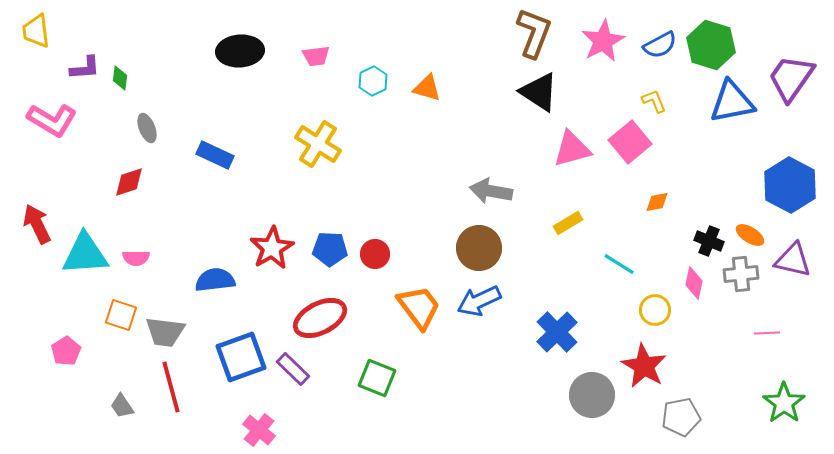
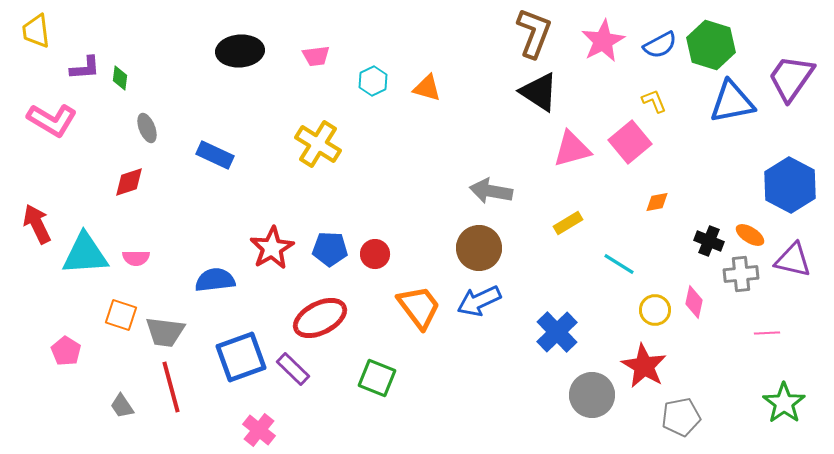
pink diamond at (694, 283): moved 19 px down
pink pentagon at (66, 351): rotated 8 degrees counterclockwise
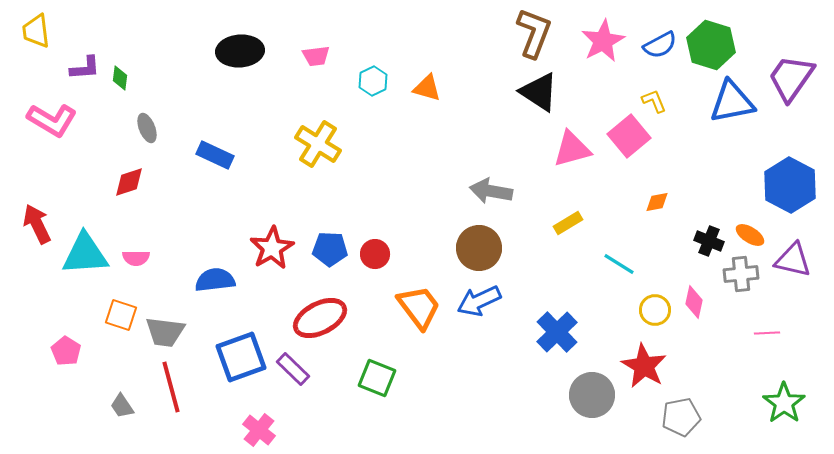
pink square at (630, 142): moved 1 px left, 6 px up
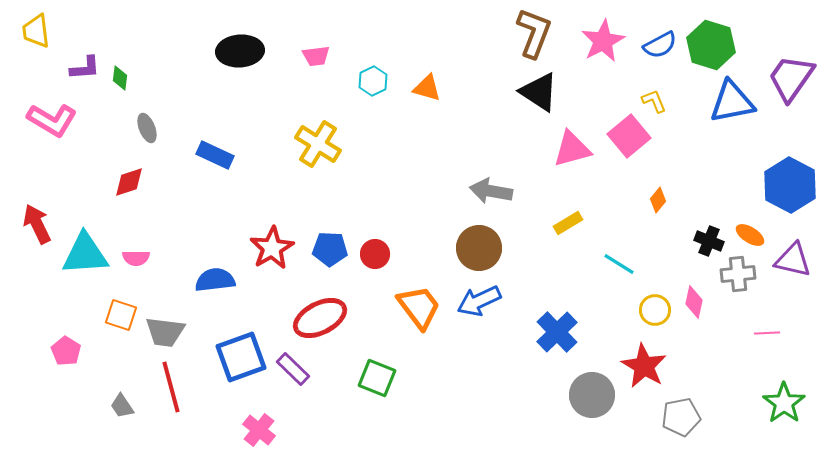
orange diamond at (657, 202): moved 1 px right, 2 px up; rotated 40 degrees counterclockwise
gray cross at (741, 274): moved 3 px left
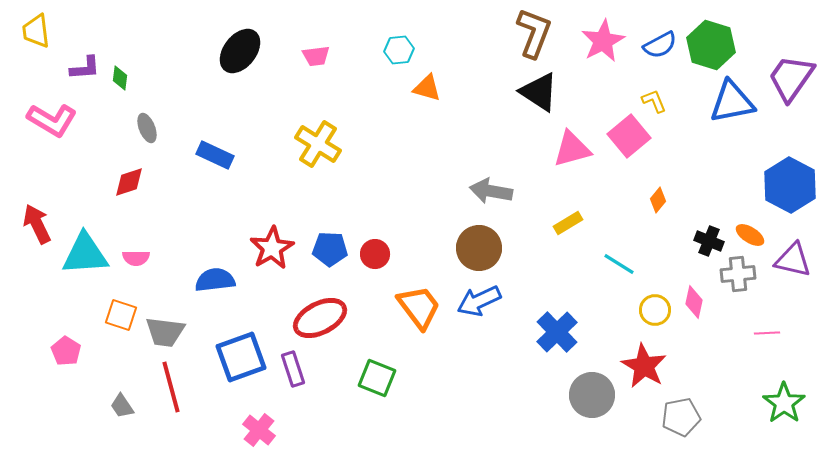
black ellipse at (240, 51): rotated 48 degrees counterclockwise
cyan hexagon at (373, 81): moved 26 px right, 31 px up; rotated 20 degrees clockwise
purple rectangle at (293, 369): rotated 28 degrees clockwise
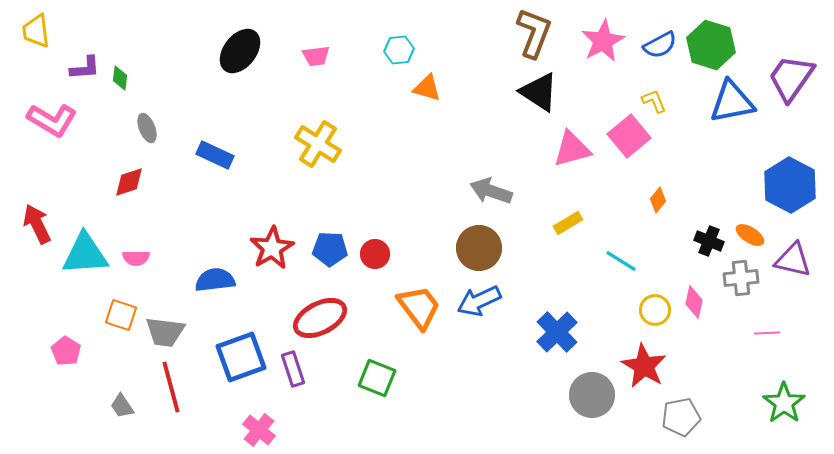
gray arrow at (491, 191): rotated 9 degrees clockwise
cyan line at (619, 264): moved 2 px right, 3 px up
gray cross at (738, 274): moved 3 px right, 4 px down
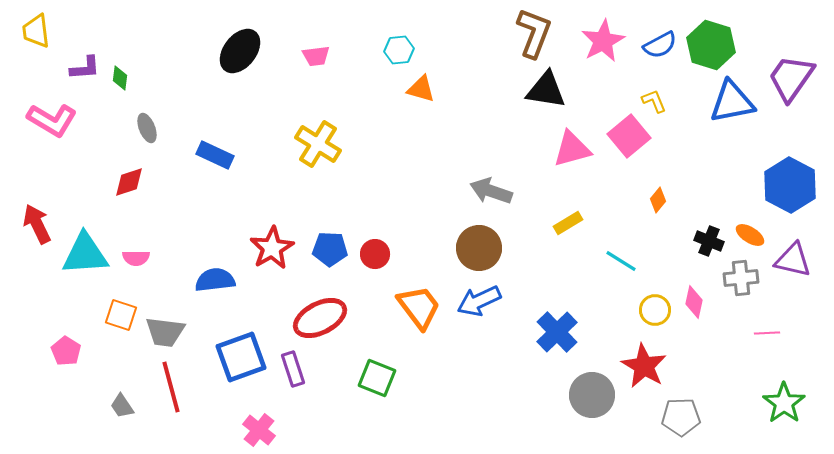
orange triangle at (427, 88): moved 6 px left, 1 px down
black triangle at (539, 92): moved 7 px right, 2 px up; rotated 24 degrees counterclockwise
gray pentagon at (681, 417): rotated 9 degrees clockwise
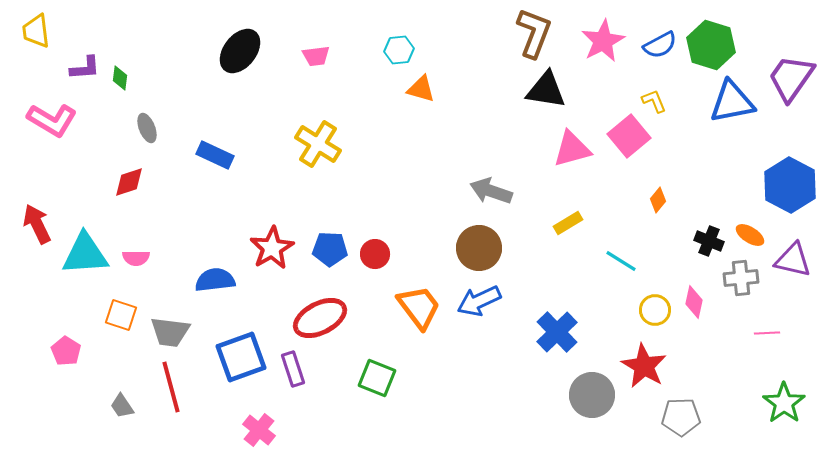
gray trapezoid at (165, 332): moved 5 px right
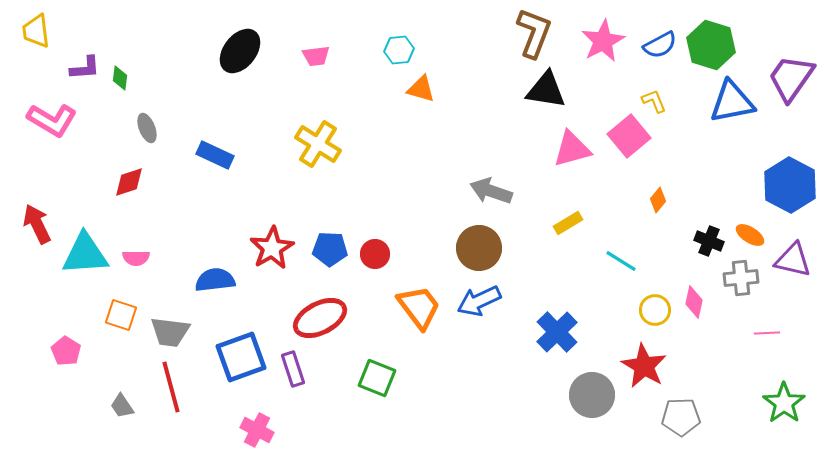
pink cross at (259, 430): moved 2 px left; rotated 12 degrees counterclockwise
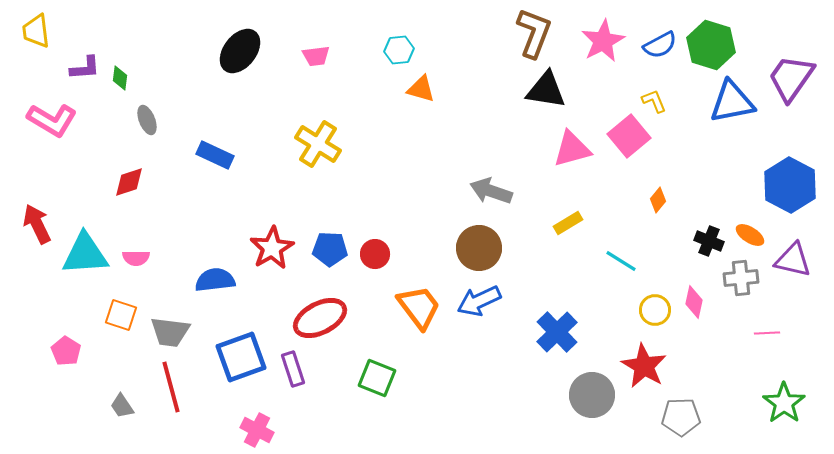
gray ellipse at (147, 128): moved 8 px up
